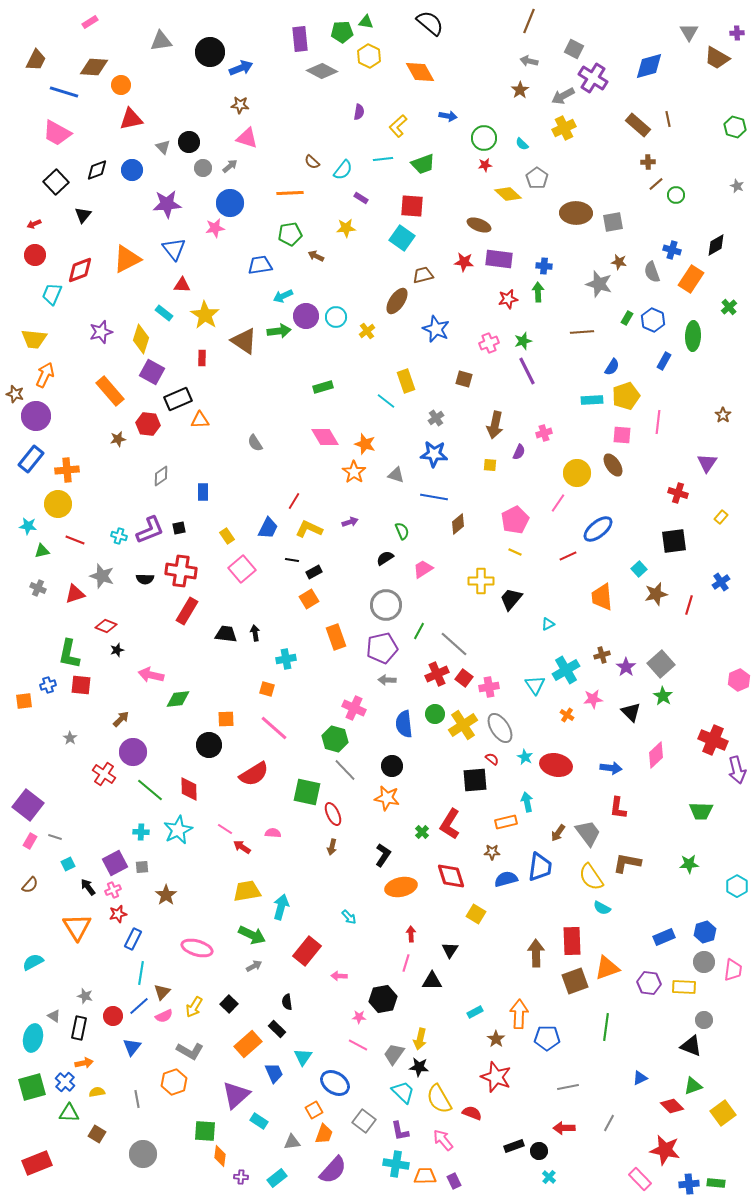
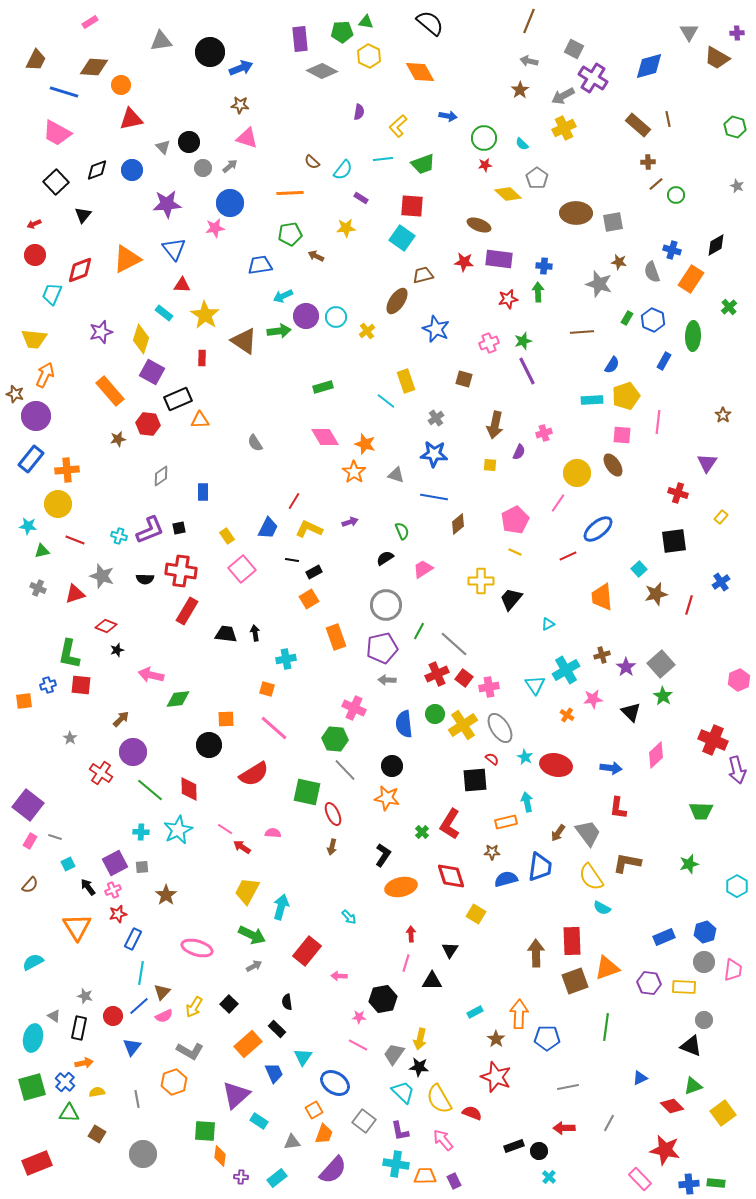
blue semicircle at (612, 367): moved 2 px up
green hexagon at (335, 739): rotated 10 degrees counterclockwise
red cross at (104, 774): moved 3 px left, 1 px up
green star at (689, 864): rotated 12 degrees counterclockwise
yellow trapezoid at (247, 891): rotated 52 degrees counterclockwise
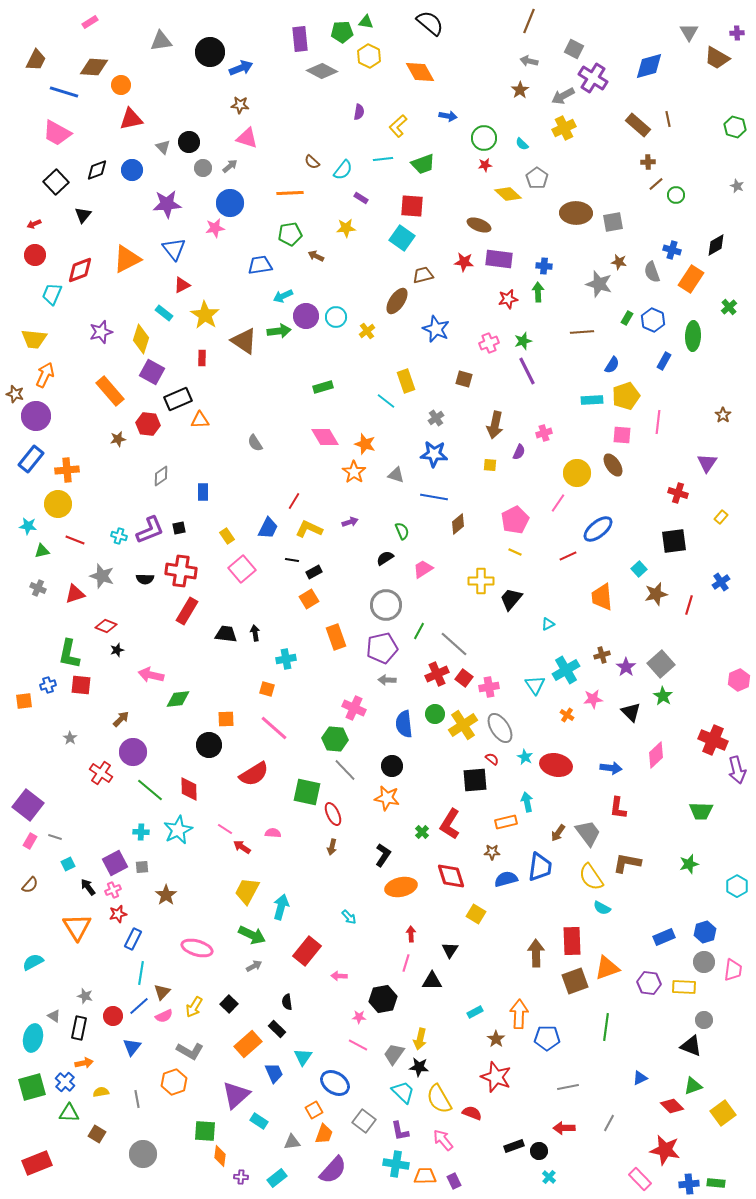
red triangle at (182, 285): rotated 30 degrees counterclockwise
yellow semicircle at (97, 1092): moved 4 px right
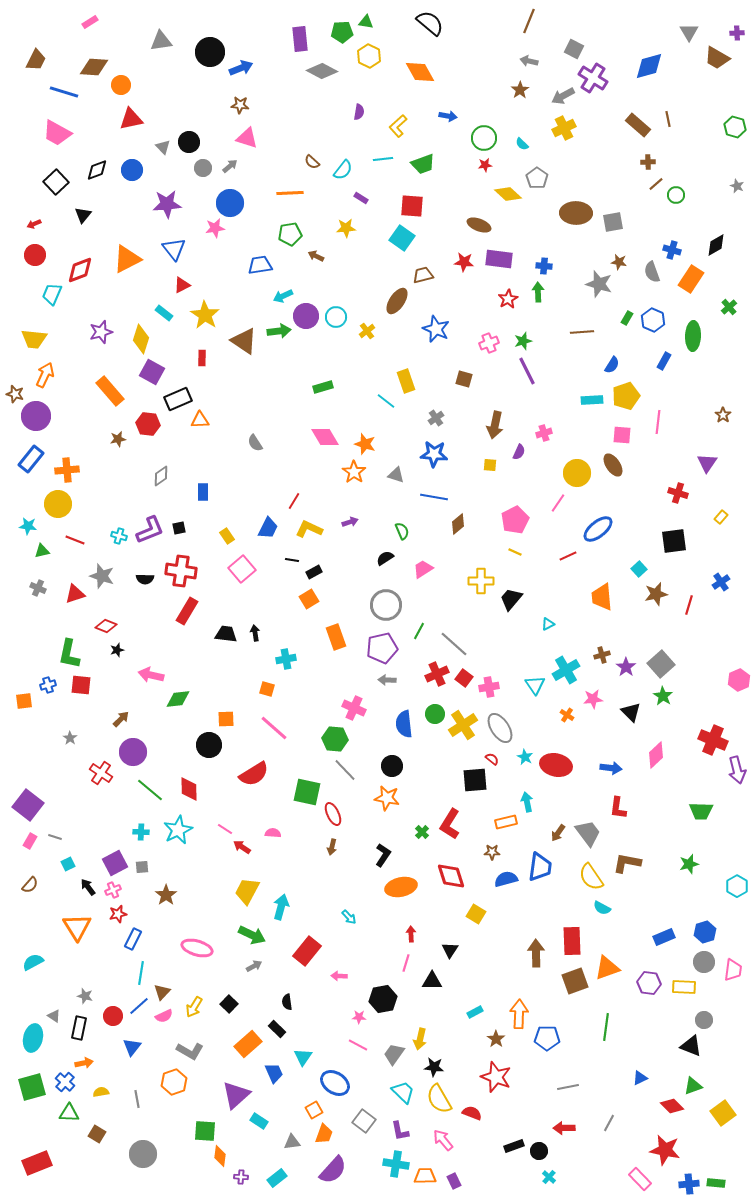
red star at (508, 299): rotated 18 degrees counterclockwise
black star at (419, 1067): moved 15 px right
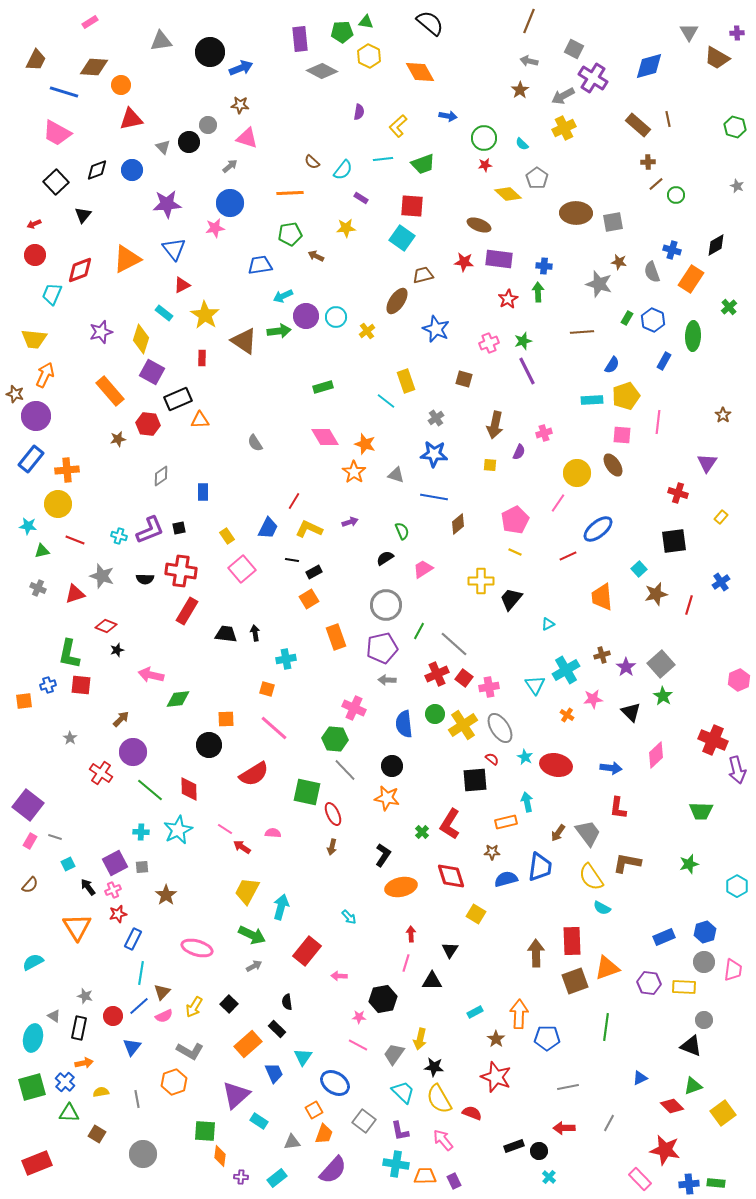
gray circle at (203, 168): moved 5 px right, 43 px up
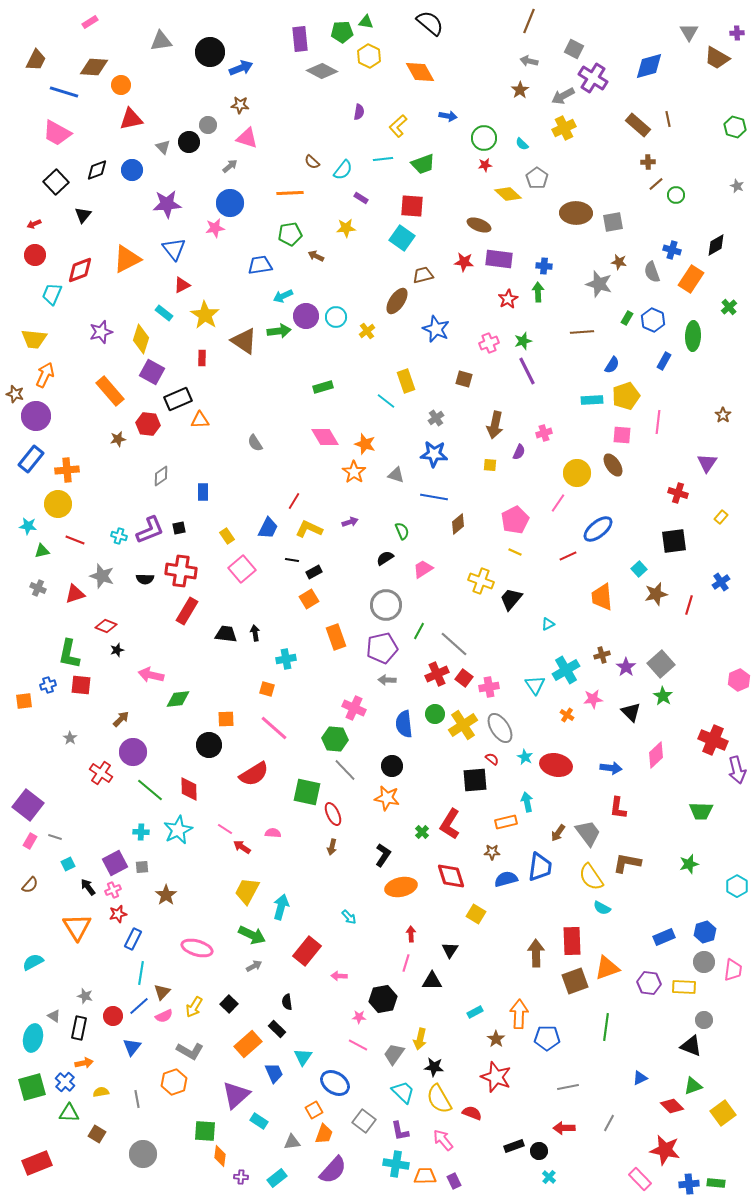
yellow cross at (481, 581): rotated 20 degrees clockwise
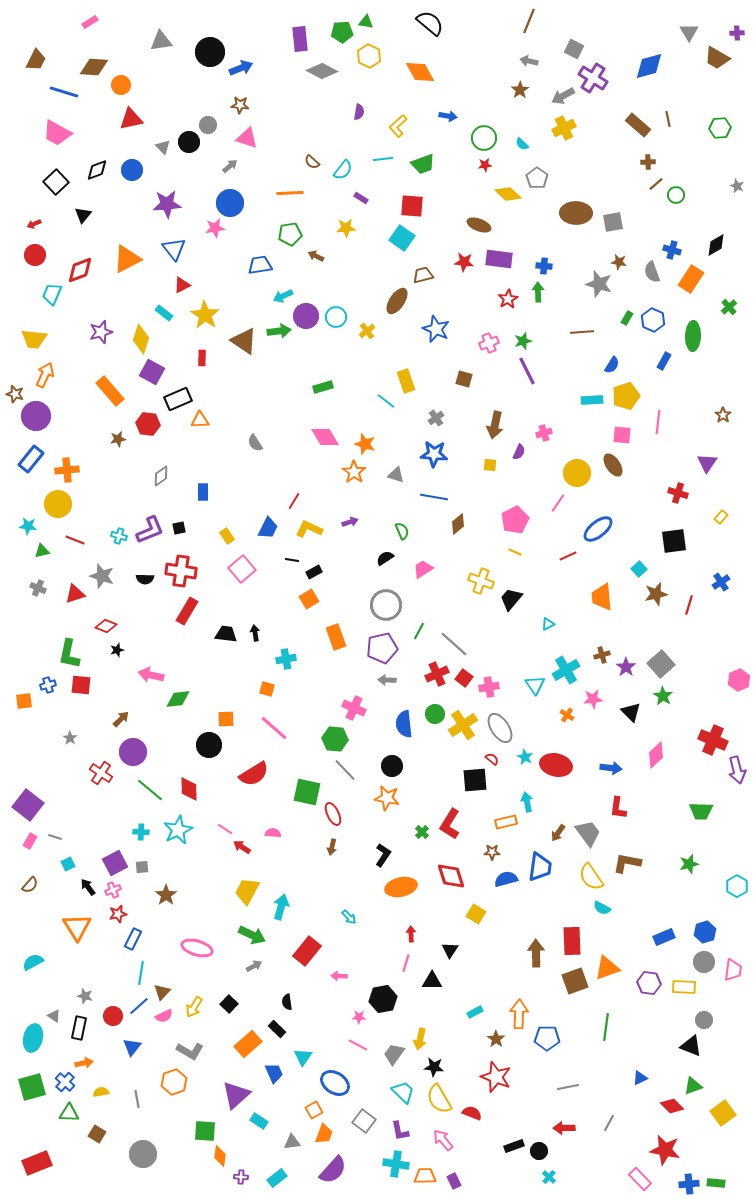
green hexagon at (735, 127): moved 15 px left, 1 px down; rotated 20 degrees counterclockwise
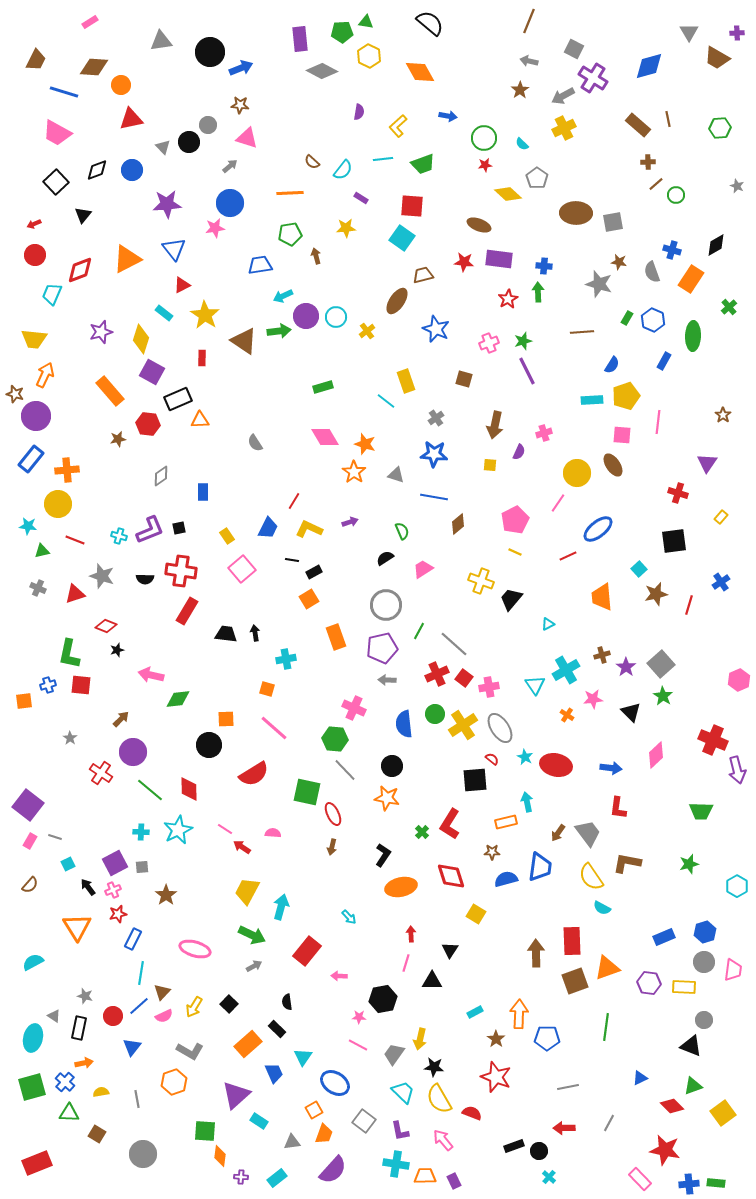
brown arrow at (316, 256): rotated 49 degrees clockwise
pink ellipse at (197, 948): moved 2 px left, 1 px down
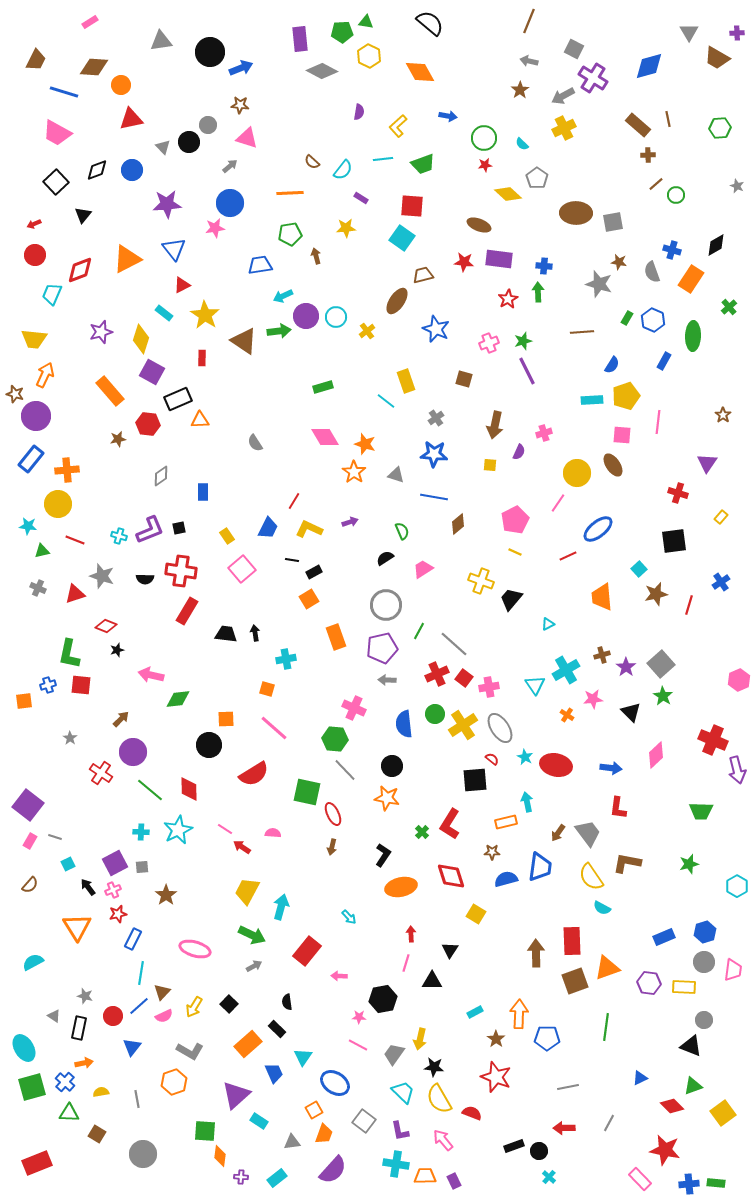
brown cross at (648, 162): moved 7 px up
cyan ellipse at (33, 1038): moved 9 px left, 10 px down; rotated 44 degrees counterclockwise
